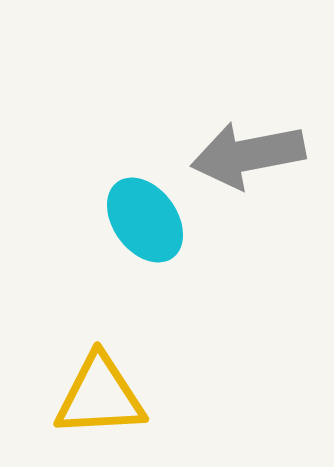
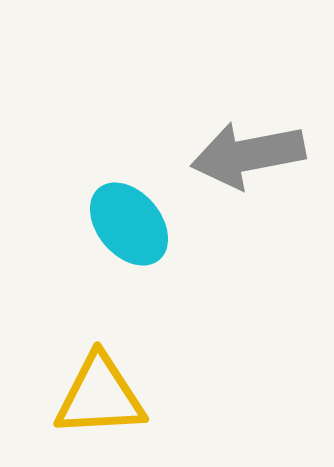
cyan ellipse: moved 16 px left, 4 px down; rotated 4 degrees counterclockwise
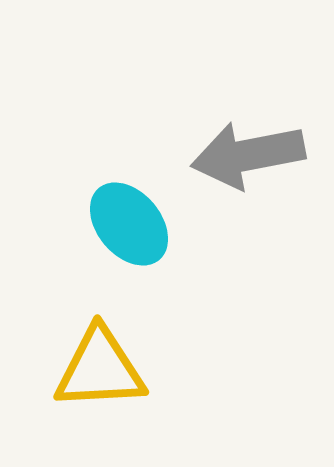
yellow triangle: moved 27 px up
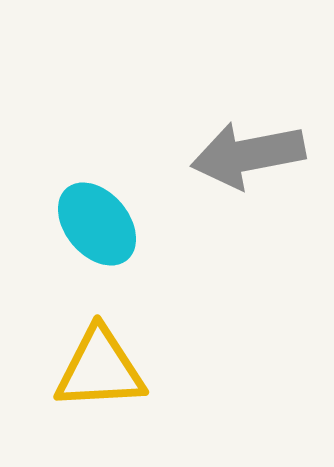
cyan ellipse: moved 32 px left
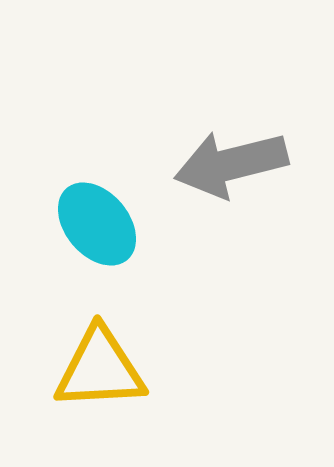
gray arrow: moved 17 px left, 9 px down; rotated 3 degrees counterclockwise
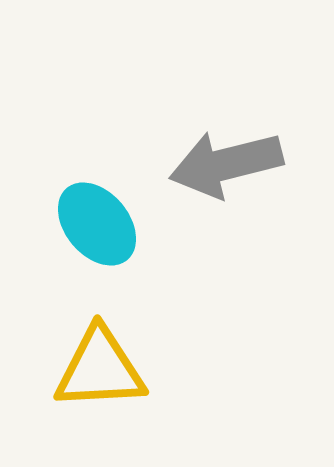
gray arrow: moved 5 px left
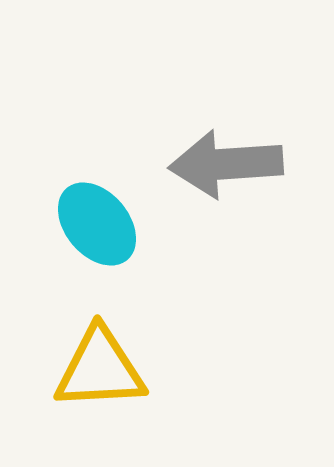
gray arrow: rotated 10 degrees clockwise
